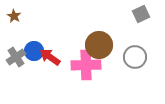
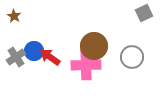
gray square: moved 3 px right, 1 px up
brown circle: moved 5 px left, 1 px down
gray circle: moved 3 px left
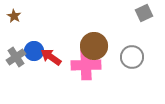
red arrow: moved 1 px right
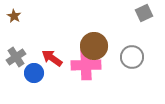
blue circle: moved 22 px down
red arrow: moved 1 px right, 1 px down
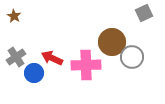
brown circle: moved 18 px right, 4 px up
red arrow: rotated 10 degrees counterclockwise
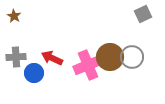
gray square: moved 1 px left, 1 px down
brown circle: moved 2 px left, 15 px down
gray cross: rotated 30 degrees clockwise
pink cross: moved 2 px right; rotated 20 degrees counterclockwise
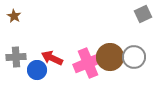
gray circle: moved 2 px right
pink cross: moved 2 px up
blue circle: moved 3 px right, 3 px up
